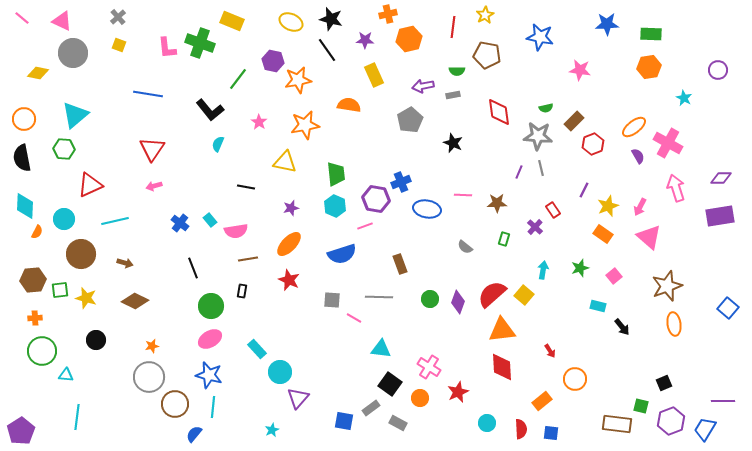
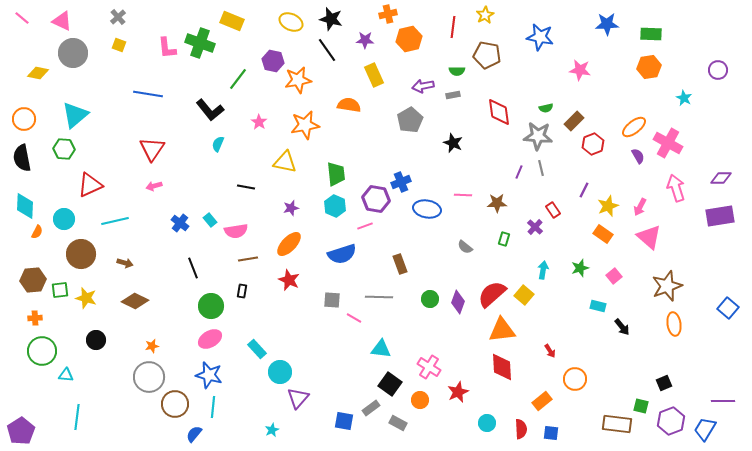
orange circle at (420, 398): moved 2 px down
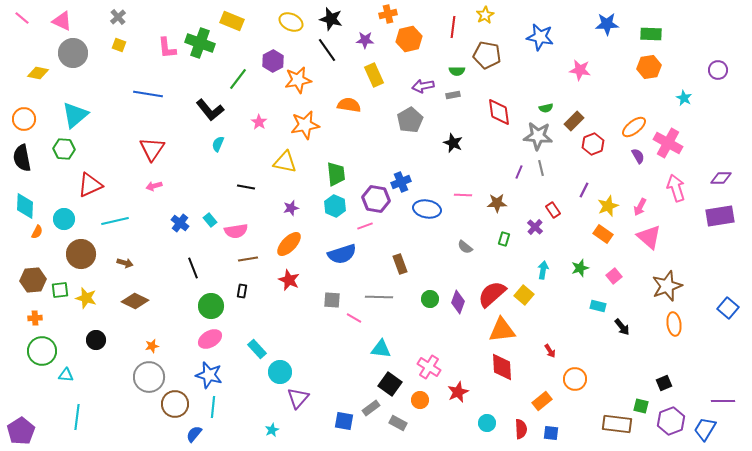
purple hexagon at (273, 61): rotated 20 degrees clockwise
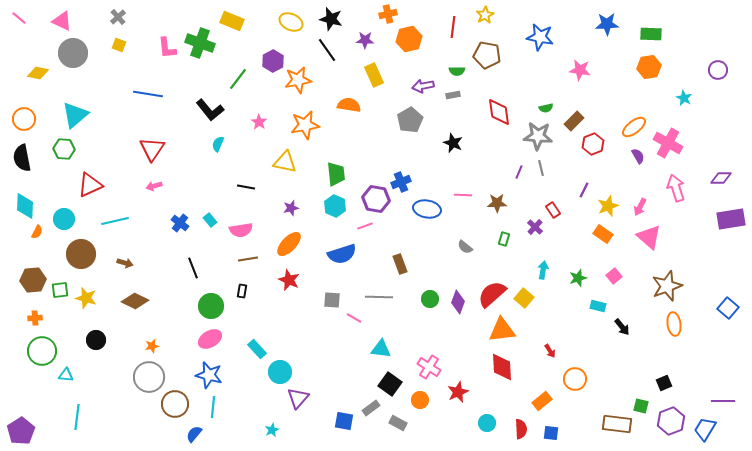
pink line at (22, 18): moved 3 px left
purple rectangle at (720, 216): moved 11 px right, 3 px down
pink semicircle at (236, 231): moved 5 px right, 1 px up
green star at (580, 268): moved 2 px left, 10 px down
yellow square at (524, 295): moved 3 px down
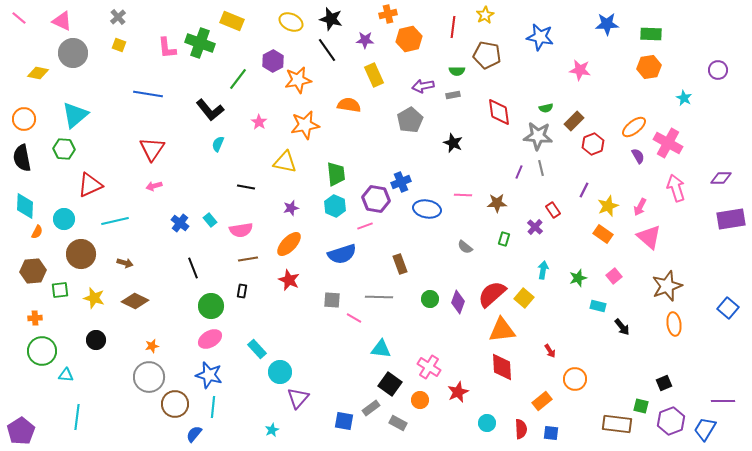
brown hexagon at (33, 280): moved 9 px up
yellow star at (86, 298): moved 8 px right
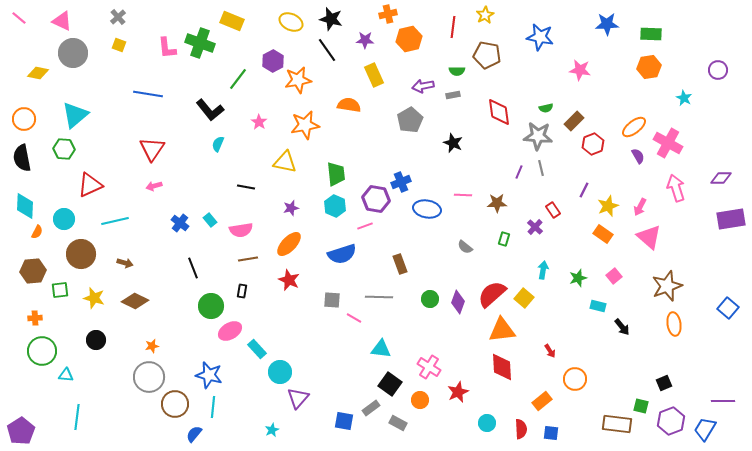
pink ellipse at (210, 339): moved 20 px right, 8 px up
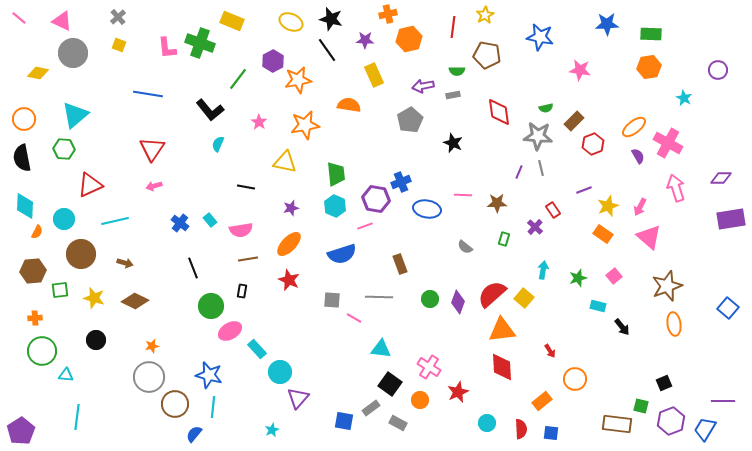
purple line at (584, 190): rotated 42 degrees clockwise
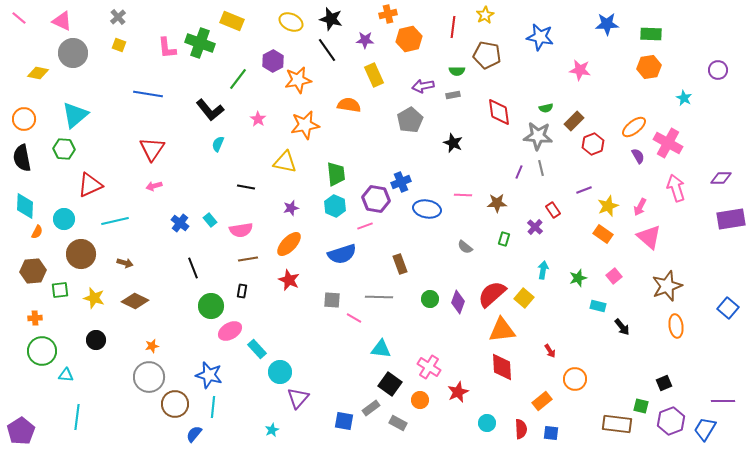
pink star at (259, 122): moved 1 px left, 3 px up
orange ellipse at (674, 324): moved 2 px right, 2 px down
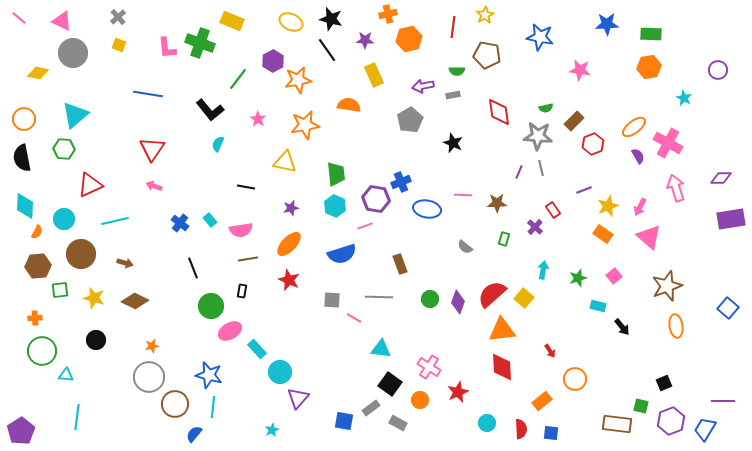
pink arrow at (154, 186): rotated 35 degrees clockwise
brown hexagon at (33, 271): moved 5 px right, 5 px up
